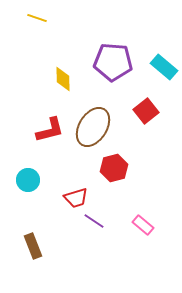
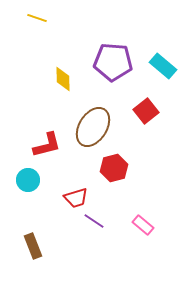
cyan rectangle: moved 1 px left, 1 px up
red L-shape: moved 3 px left, 15 px down
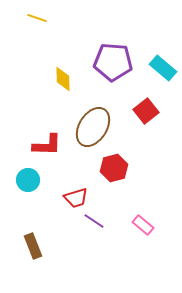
cyan rectangle: moved 2 px down
red L-shape: rotated 16 degrees clockwise
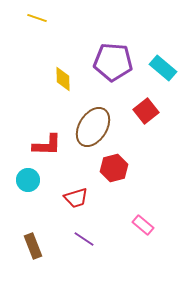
purple line: moved 10 px left, 18 px down
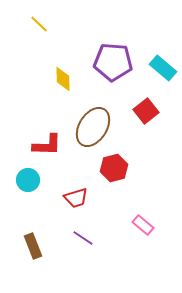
yellow line: moved 2 px right, 6 px down; rotated 24 degrees clockwise
purple line: moved 1 px left, 1 px up
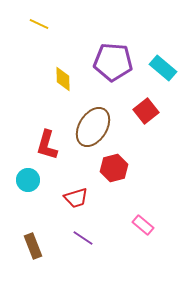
yellow line: rotated 18 degrees counterclockwise
red L-shape: rotated 104 degrees clockwise
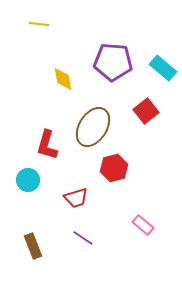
yellow line: rotated 18 degrees counterclockwise
yellow diamond: rotated 10 degrees counterclockwise
